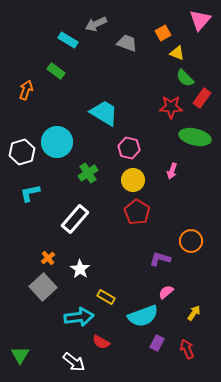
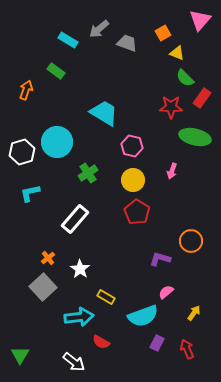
gray arrow: moved 3 px right, 5 px down; rotated 15 degrees counterclockwise
pink hexagon: moved 3 px right, 2 px up
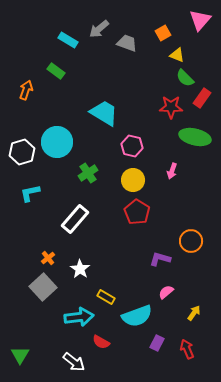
yellow triangle: moved 2 px down
cyan semicircle: moved 6 px left
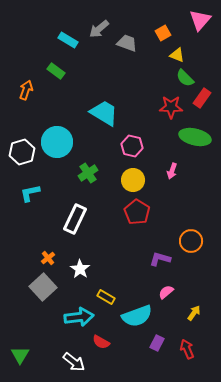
white rectangle: rotated 16 degrees counterclockwise
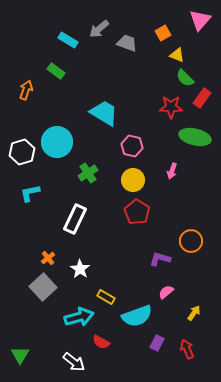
cyan arrow: rotated 8 degrees counterclockwise
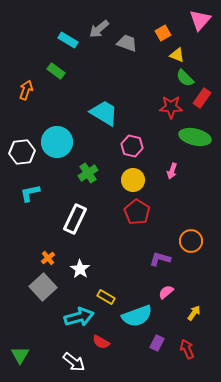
white hexagon: rotated 10 degrees clockwise
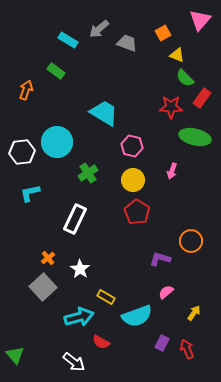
purple rectangle: moved 5 px right
green triangle: moved 5 px left; rotated 12 degrees counterclockwise
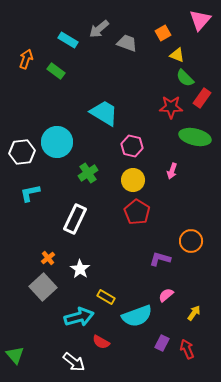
orange arrow: moved 31 px up
pink semicircle: moved 3 px down
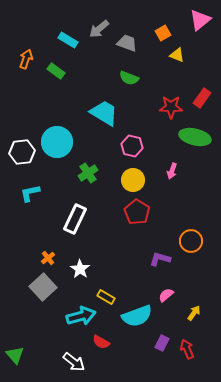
pink triangle: rotated 10 degrees clockwise
green semicircle: moved 56 px left; rotated 24 degrees counterclockwise
cyan arrow: moved 2 px right, 1 px up
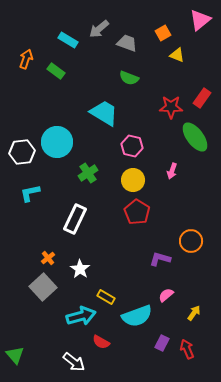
green ellipse: rotated 40 degrees clockwise
